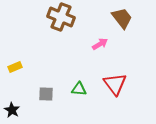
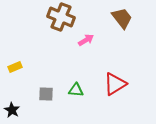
pink arrow: moved 14 px left, 4 px up
red triangle: rotated 35 degrees clockwise
green triangle: moved 3 px left, 1 px down
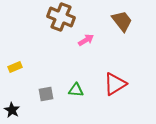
brown trapezoid: moved 3 px down
gray square: rotated 14 degrees counterclockwise
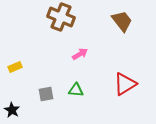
pink arrow: moved 6 px left, 14 px down
red triangle: moved 10 px right
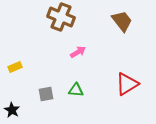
pink arrow: moved 2 px left, 2 px up
red triangle: moved 2 px right
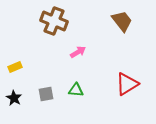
brown cross: moved 7 px left, 4 px down
black star: moved 2 px right, 12 px up
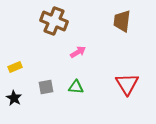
brown trapezoid: rotated 135 degrees counterclockwise
red triangle: rotated 30 degrees counterclockwise
green triangle: moved 3 px up
gray square: moved 7 px up
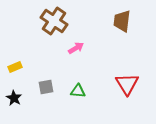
brown cross: rotated 12 degrees clockwise
pink arrow: moved 2 px left, 4 px up
green triangle: moved 2 px right, 4 px down
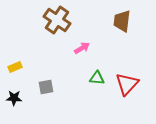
brown cross: moved 3 px right, 1 px up
pink arrow: moved 6 px right
red triangle: rotated 15 degrees clockwise
green triangle: moved 19 px right, 13 px up
black star: rotated 28 degrees counterclockwise
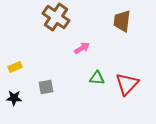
brown cross: moved 1 px left, 3 px up
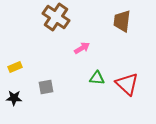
red triangle: rotated 30 degrees counterclockwise
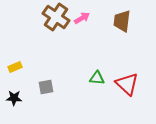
pink arrow: moved 30 px up
